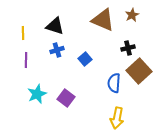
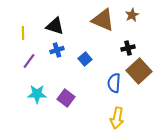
purple line: moved 3 px right, 1 px down; rotated 35 degrees clockwise
cyan star: rotated 24 degrees clockwise
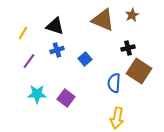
yellow line: rotated 32 degrees clockwise
brown square: rotated 15 degrees counterclockwise
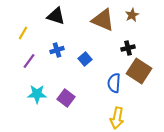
black triangle: moved 1 px right, 10 px up
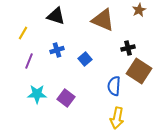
brown star: moved 7 px right, 5 px up
purple line: rotated 14 degrees counterclockwise
blue semicircle: moved 3 px down
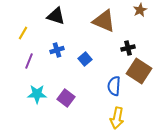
brown star: moved 1 px right
brown triangle: moved 1 px right, 1 px down
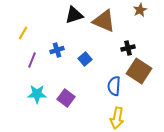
black triangle: moved 18 px right, 1 px up; rotated 36 degrees counterclockwise
purple line: moved 3 px right, 1 px up
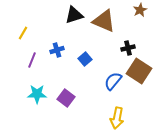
blue semicircle: moved 1 px left, 5 px up; rotated 36 degrees clockwise
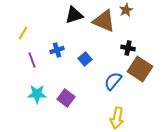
brown star: moved 14 px left
black cross: rotated 24 degrees clockwise
purple line: rotated 42 degrees counterclockwise
brown square: moved 1 px right, 2 px up
